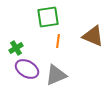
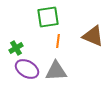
gray triangle: moved 4 px up; rotated 20 degrees clockwise
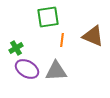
orange line: moved 4 px right, 1 px up
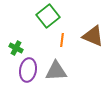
green square: moved 1 px up; rotated 30 degrees counterclockwise
green cross: rotated 32 degrees counterclockwise
purple ellipse: moved 1 px right, 1 px down; rotated 70 degrees clockwise
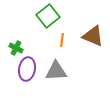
purple ellipse: moved 1 px left, 1 px up
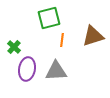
green square: moved 1 px right, 2 px down; rotated 25 degrees clockwise
brown triangle: rotated 40 degrees counterclockwise
green cross: moved 2 px left, 1 px up; rotated 16 degrees clockwise
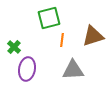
gray triangle: moved 17 px right, 1 px up
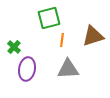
gray triangle: moved 5 px left, 1 px up
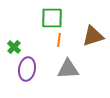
green square: moved 3 px right; rotated 15 degrees clockwise
orange line: moved 3 px left
